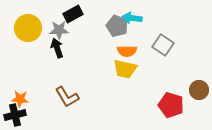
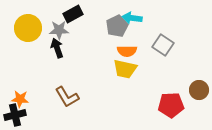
gray pentagon: rotated 25 degrees clockwise
red pentagon: rotated 20 degrees counterclockwise
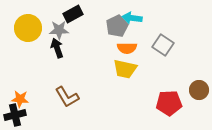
orange semicircle: moved 3 px up
red pentagon: moved 2 px left, 2 px up
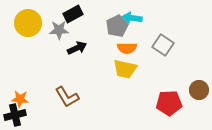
yellow circle: moved 5 px up
black arrow: moved 20 px right; rotated 84 degrees clockwise
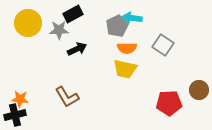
black arrow: moved 1 px down
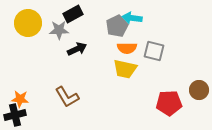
gray square: moved 9 px left, 6 px down; rotated 20 degrees counterclockwise
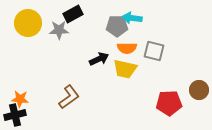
gray pentagon: rotated 25 degrees clockwise
black arrow: moved 22 px right, 10 px down
brown L-shape: moved 2 px right; rotated 95 degrees counterclockwise
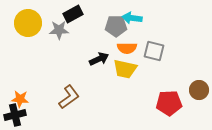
gray pentagon: moved 1 px left
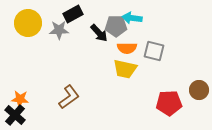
black arrow: moved 26 px up; rotated 72 degrees clockwise
black cross: rotated 35 degrees counterclockwise
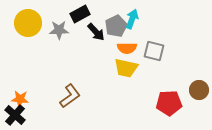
black rectangle: moved 7 px right
cyan arrow: moved 1 px down; rotated 102 degrees clockwise
gray pentagon: rotated 25 degrees counterclockwise
black arrow: moved 3 px left, 1 px up
yellow trapezoid: moved 1 px right, 1 px up
brown L-shape: moved 1 px right, 1 px up
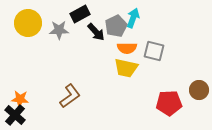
cyan arrow: moved 1 px right, 1 px up
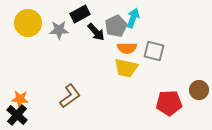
black cross: moved 2 px right
